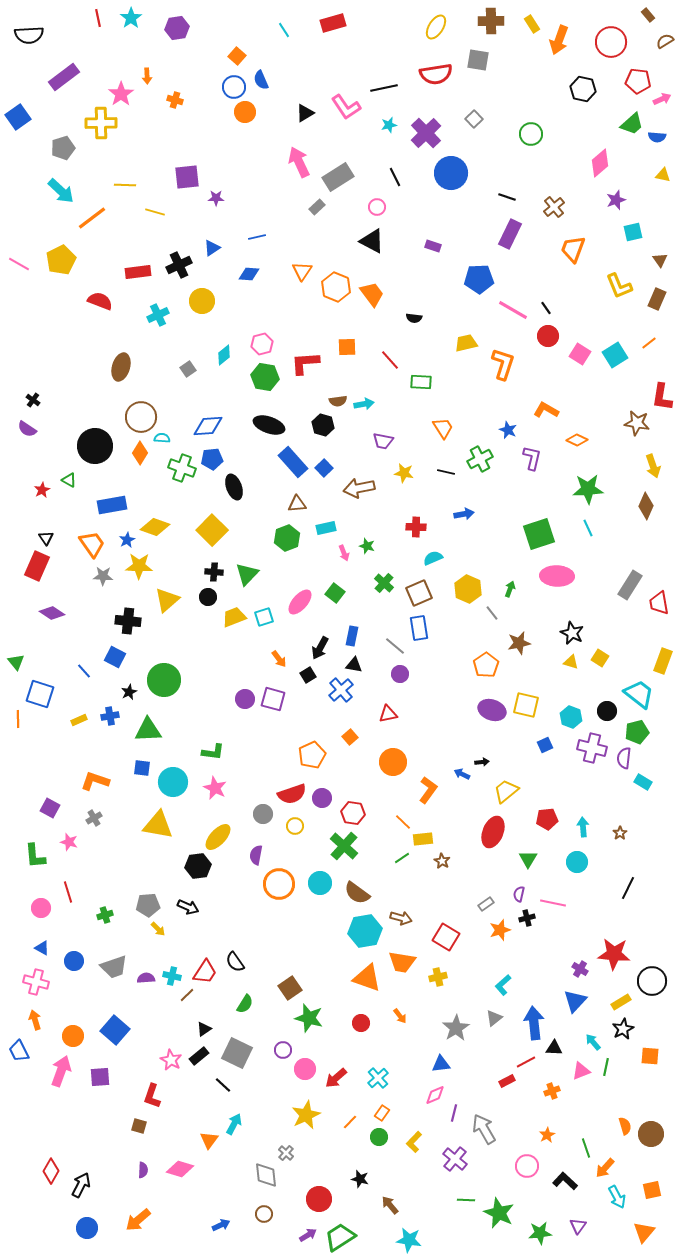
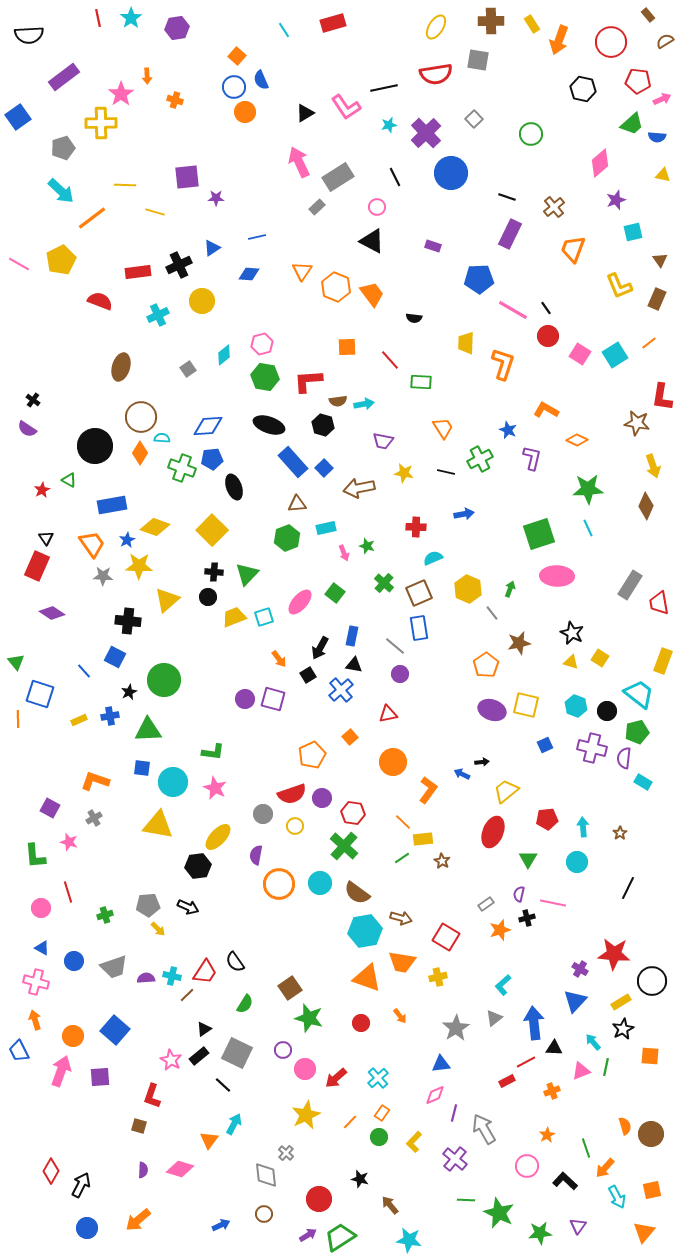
yellow trapezoid at (466, 343): rotated 75 degrees counterclockwise
red L-shape at (305, 363): moved 3 px right, 18 px down
cyan hexagon at (571, 717): moved 5 px right, 11 px up
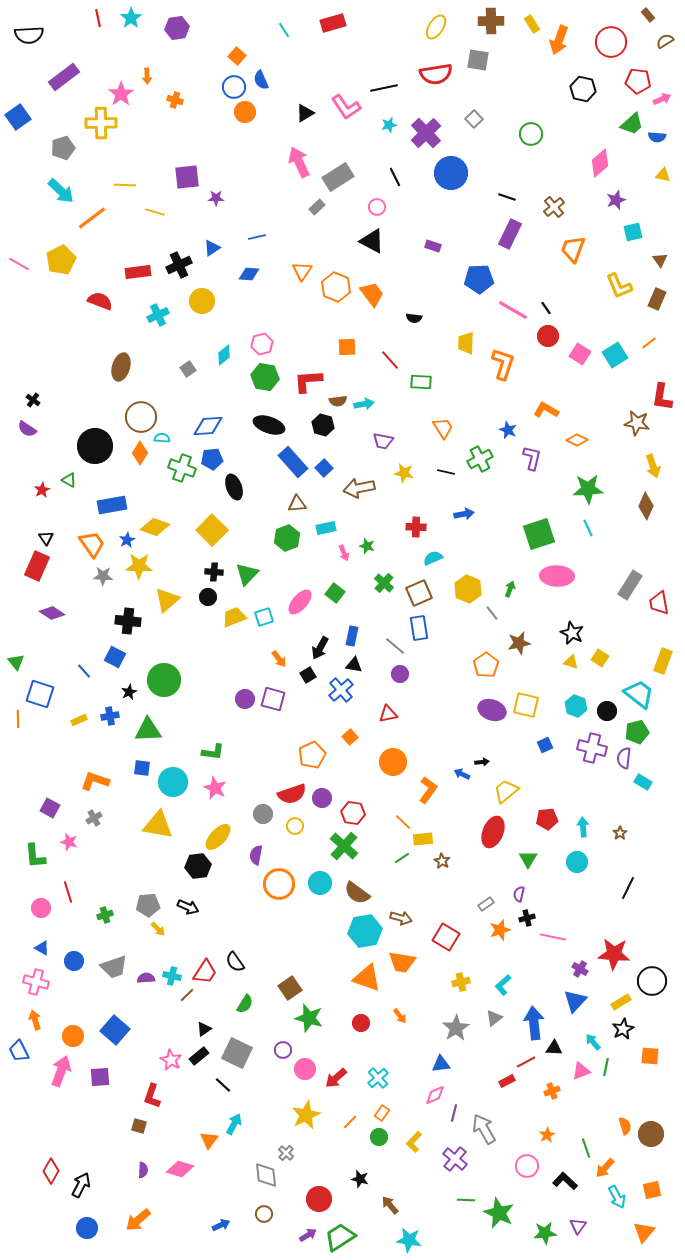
pink line at (553, 903): moved 34 px down
yellow cross at (438, 977): moved 23 px right, 5 px down
green star at (540, 1233): moved 5 px right
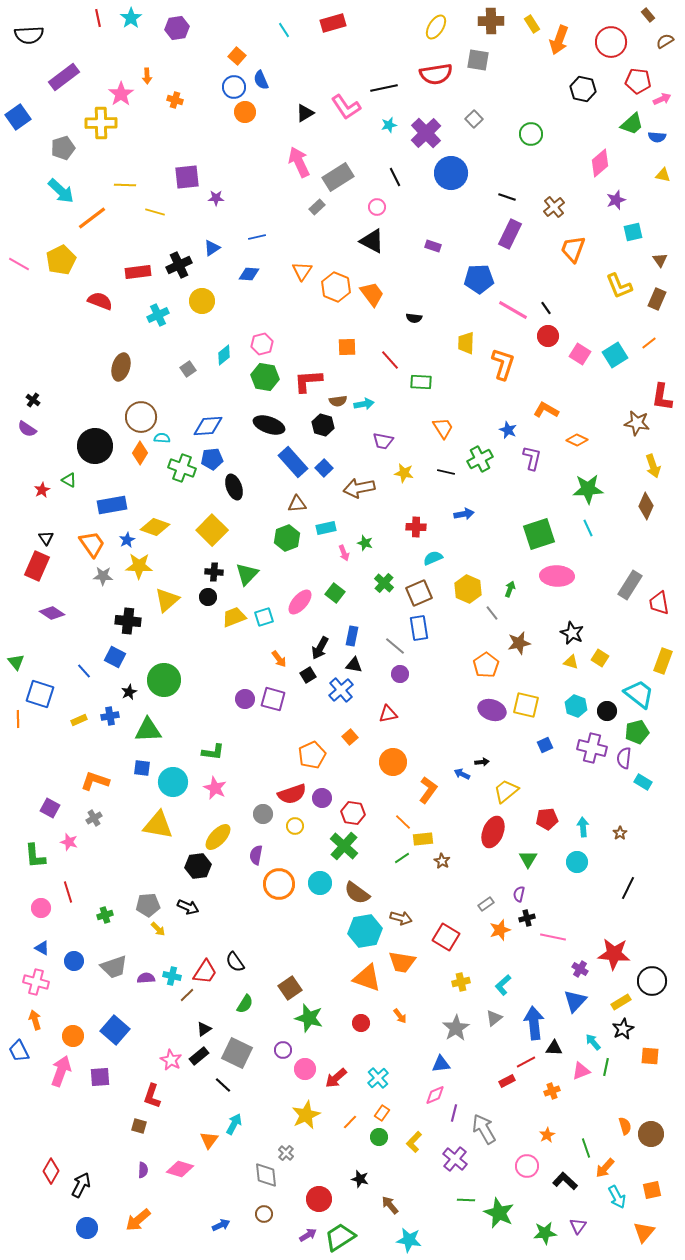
green star at (367, 546): moved 2 px left, 3 px up
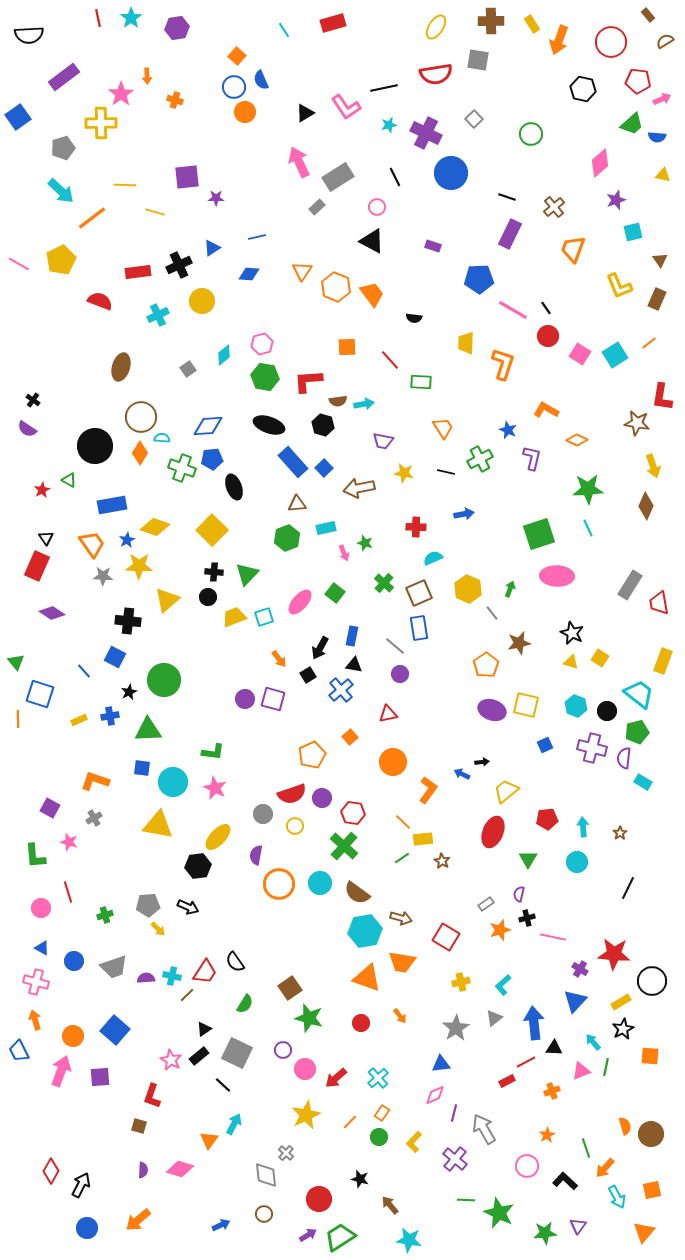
purple cross at (426, 133): rotated 20 degrees counterclockwise
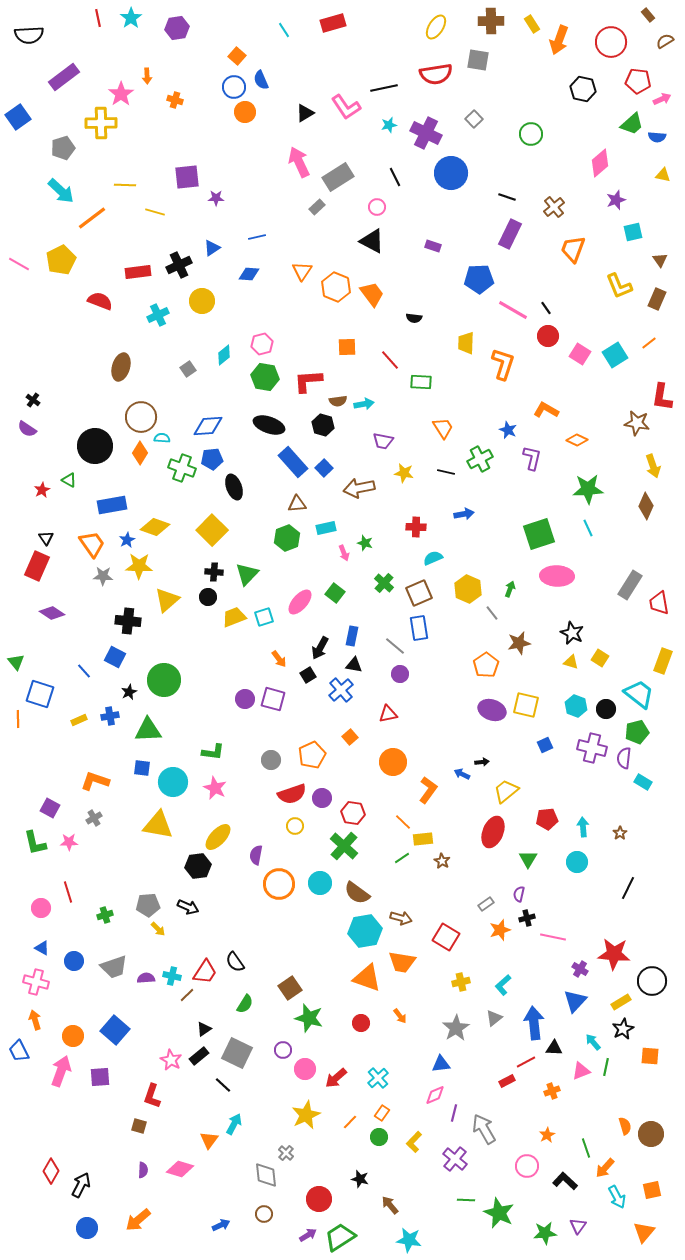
black circle at (607, 711): moved 1 px left, 2 px up
gray circle at (263, 814): moved 8 px right, 54 px up
pink star at (69, 842): rotated 18 degrees counterclockwise
green L-shape at (35, 856): moved 13 px up; rotated 8 degrees counterclockwise
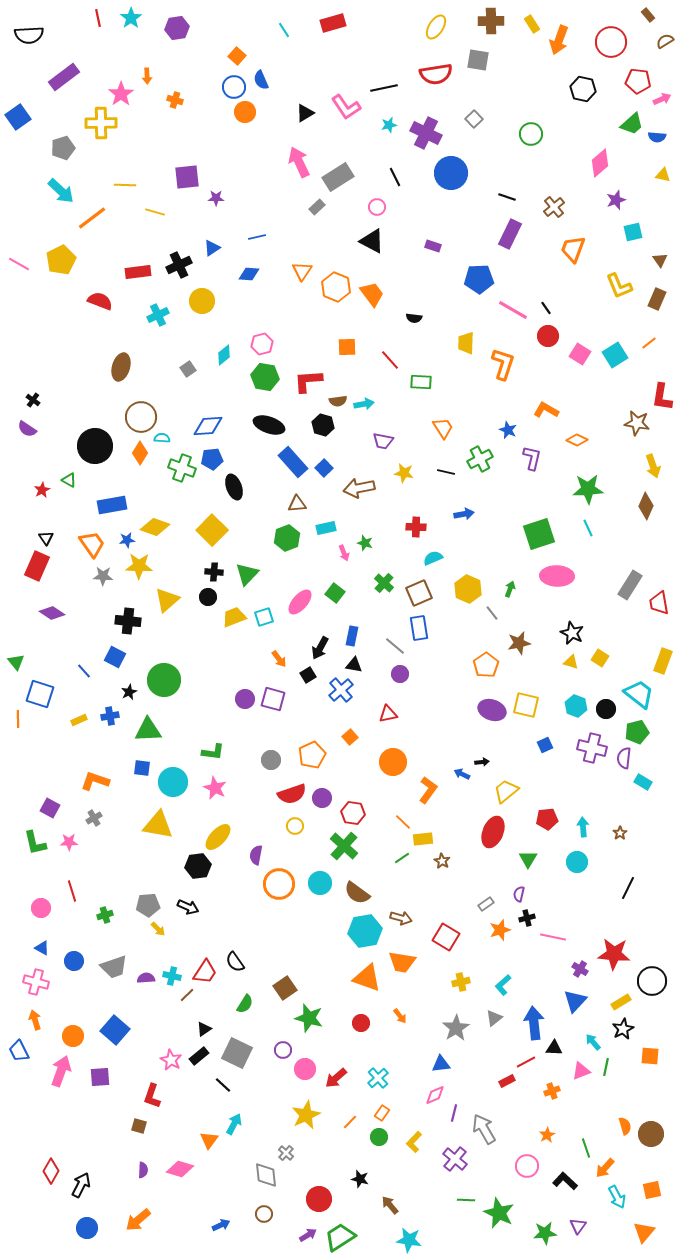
blue star at (127, 540): rotated 21 degrees clockwise
red line at (68, 892): moved 4 px right, 1 px up
brown square at (290, 988): moved 5 px left
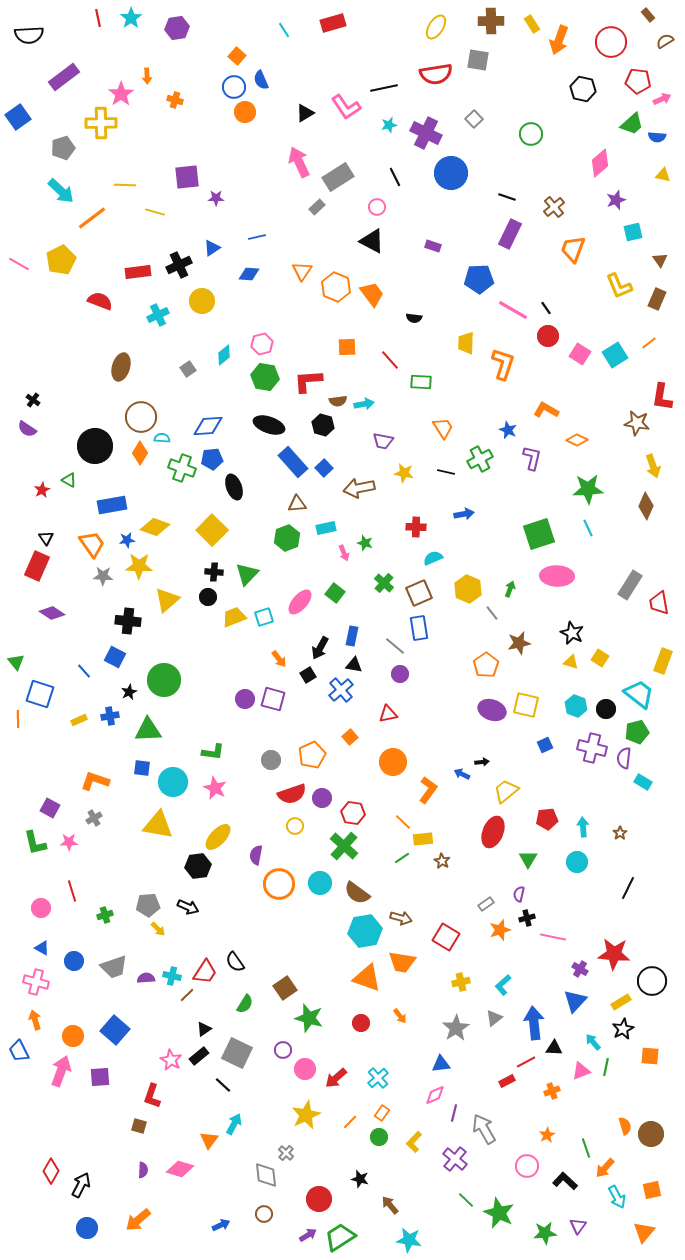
green line at (466, 1200): rotated 42 degrees clockwise
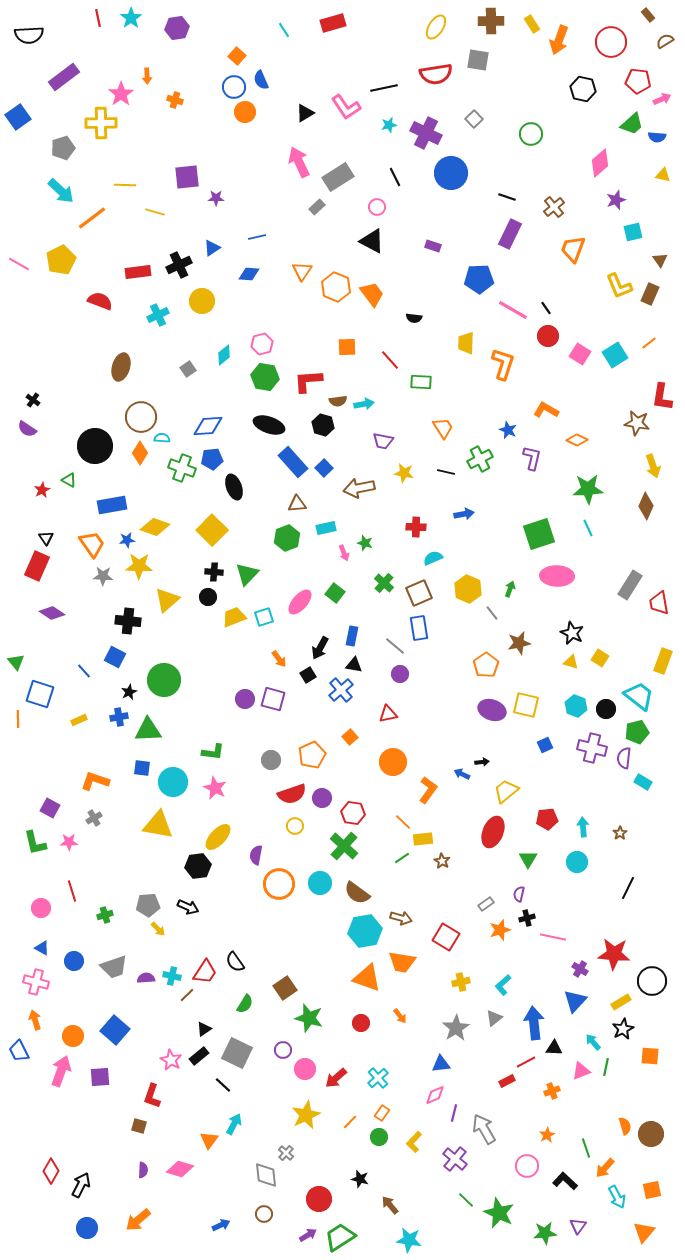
brown rectangle at (657, 299): moved 7 px left, 5 px up
cyan trapezoid at (639, 694): moved 2 px down
blue cross at (110, 716): moved 9 px right, 1 px down
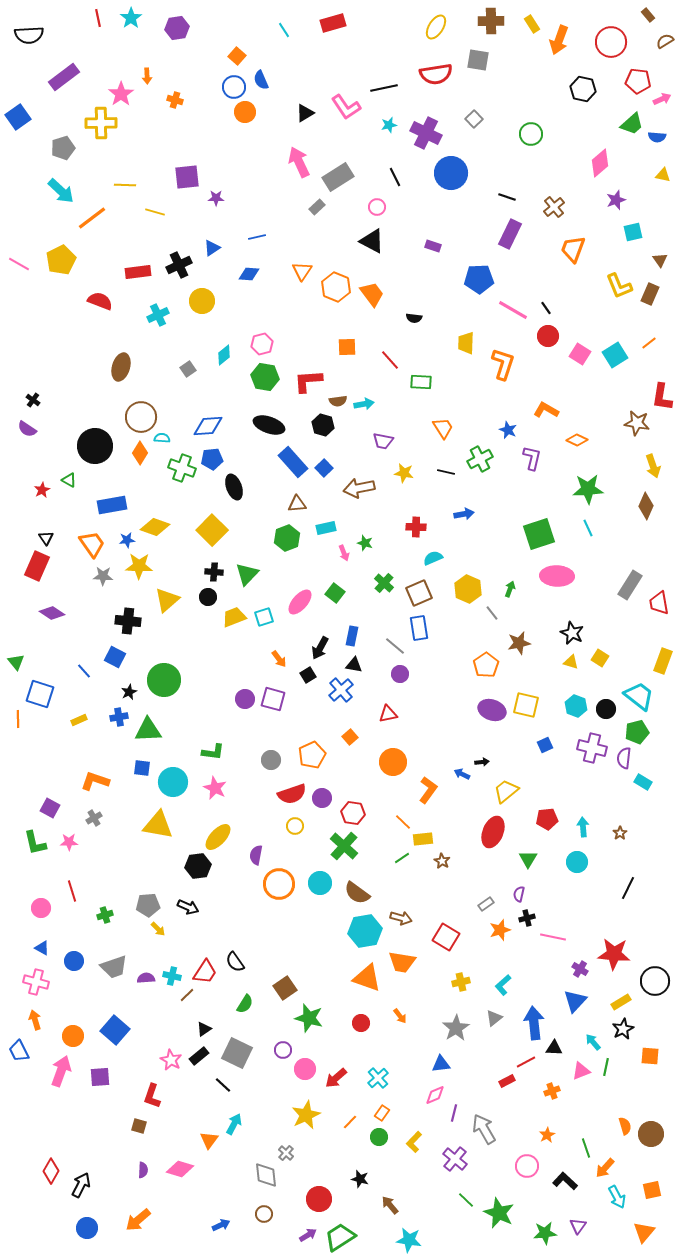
black circle at (652, 981): moved 3 px right
